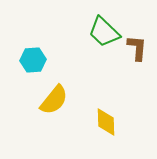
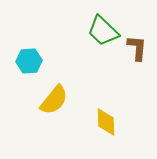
green trapezoid: moved 1 px left, 1 px up
cyan hexagon: moved 4 px left, 1 px down
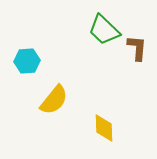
green trapezoid: moved 1 px right, 1 px up
cyan hexagon: moved 2 px left
yellow diamond: moved 2 px left, 6 px down
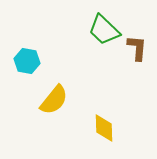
cyan hexagon: rotated 15 degrees clockwise
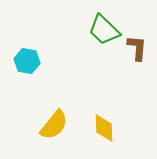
yellow semicircle: moved 25 px down
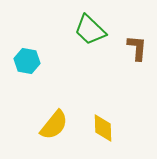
green trapezoid: moved 14 px left
yellow diamond: moved 1 px left
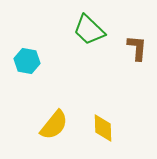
green trapezoid: moved 1 px left
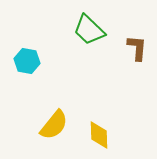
yellow diamond: moved 4 px left, 7 px down
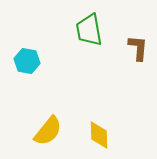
green trapezoid: rotated 36 degrees clockwise
brown L-shape: moved 1 px right
yellow semicircle: moved 6 px left, 6 px down
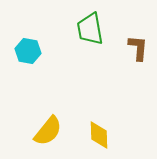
green trapezoid: moved 1 px right, 1 px up
cyan hexagon: moved 1 px right, 10 px up
